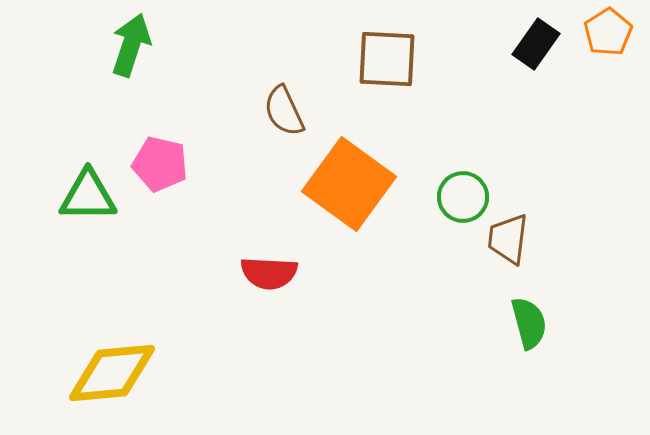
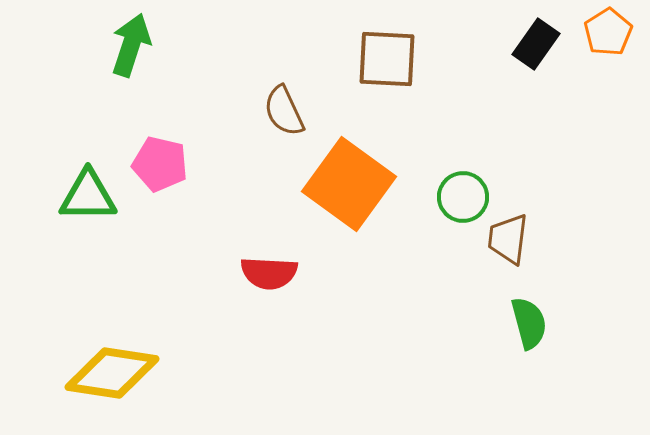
yellow diamond: rotated 14 degrees clockwise
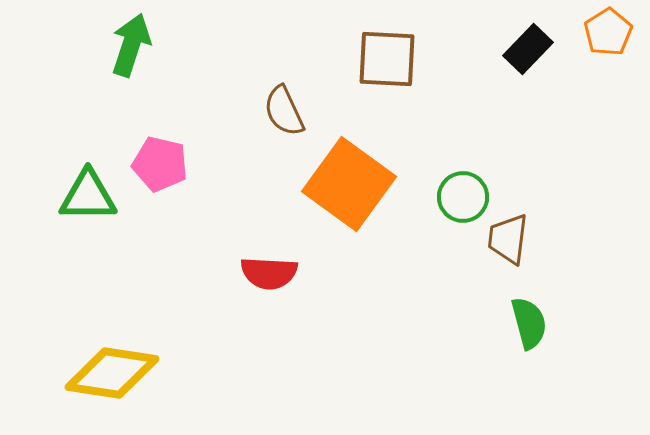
black rectangle: moved 8 px left, 5 px down; rotated 9 degrees clockwise
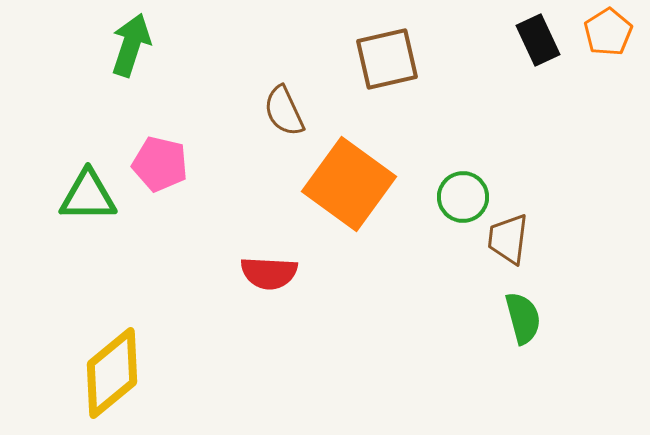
black rectangle: moved 10 px right, 9 px up; rotated 69 degrees counterclockwise
brown square: rotated 16 degrees counterclockwise
green semicircle: moved 6 px left, 5 px up
yellow diamond: rotated 48 degrees counterclockwise
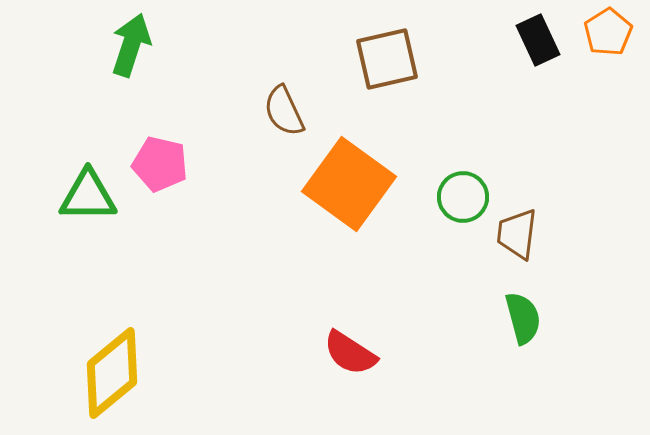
brown trapezoid: moved 9 px right, 5 px up
red semicircle: moved 81 px right, 80 px down; rotated 30 degrees clockwise
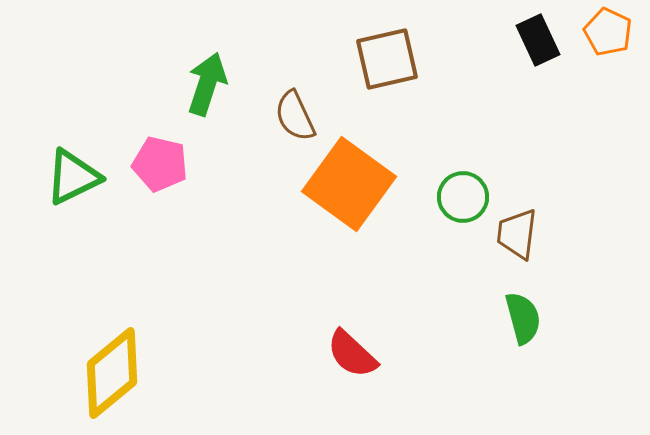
orange pentagon: rotated 15 degrees counterclockwise
green arrow: moved 76 px right, 39 px down
brown semicircle: moved 11 px right, 5 px down
green triangle: moved 15 px left, 19 px up; rotated 26 degrees counterclockwise
red semicircle: moved 2 px right, 1 px down; rotated 10 degrees clockwise
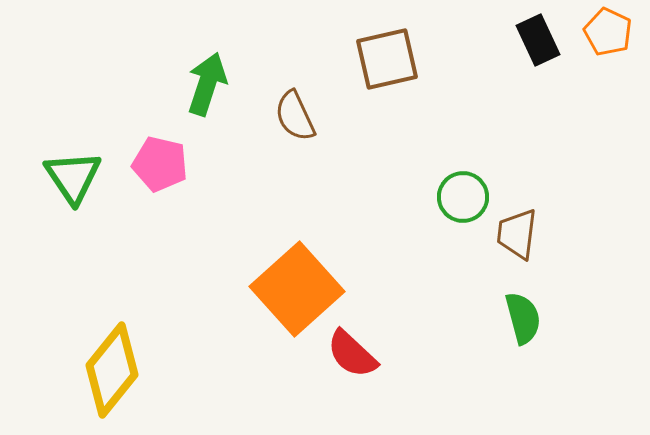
green triangle: rotated 38 degrees counterclockwise
orange square: moved 52 px left, 105 px down; rotated 12 degrees clockwise
yellow diamond: moved 3 px up; rotated 12 degrees counterclockwise
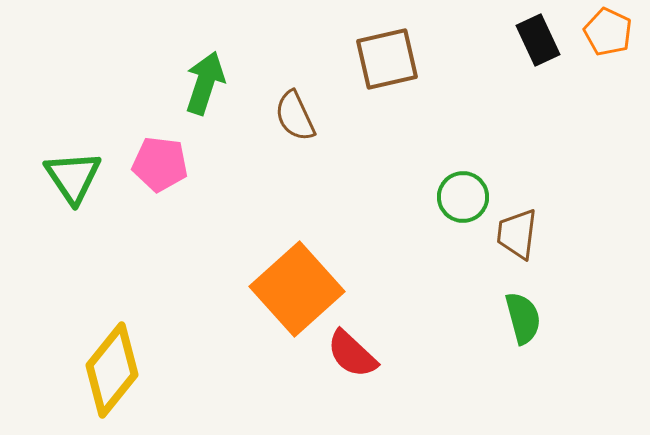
green arrow: moved 2 px left, 1 px up
pink pentagon: rotated 6 degrees counterclockwise
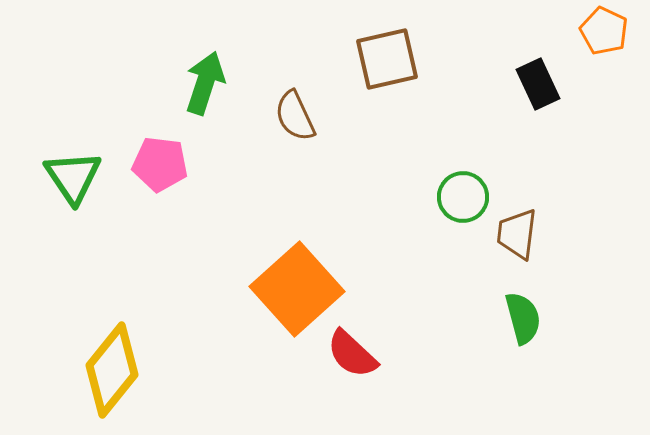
orange pentagon: moved 4 px left, 1 px up
black rectangle: moved 44 px down
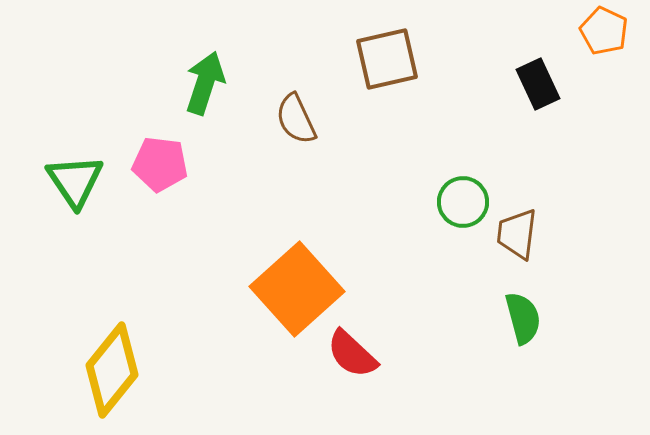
brown semicircle: moved 1 px right, 3 px down
green triangle: moved 2 px right, 4 px down
green circle: moved 5 px down
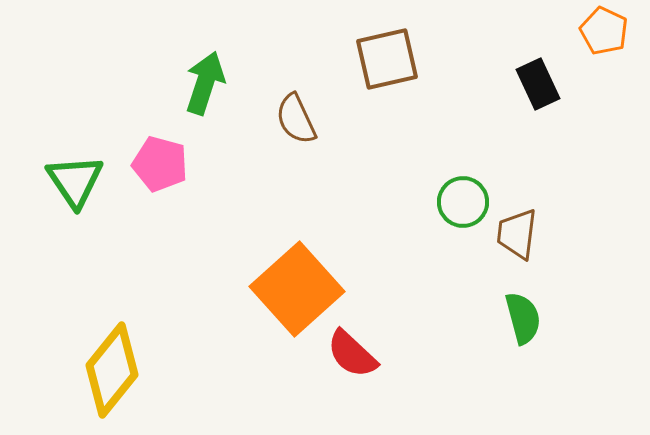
pink pentagon: rotated 8 degrees clockwise
